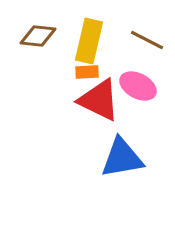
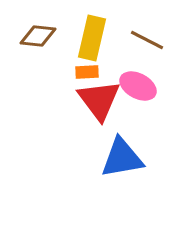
yellow rectangle: moved 3 px right, 3 px up
red triangle: rotated 27 degrees clockwise
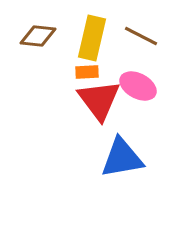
brown line: moved 6 px left, 4 px up
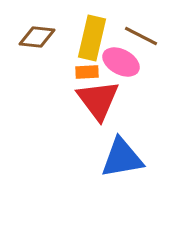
brown diamond: moved 1 px left, 1 px down
pink ellipse: moved 17 px left, 24 px up
red triangle: moved 1 px left
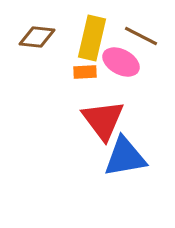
orange rectangle: moved 2 px left
red triangle: moved 5 px right, 20 px down
blue triangle: moved 3 px right, 1 px up
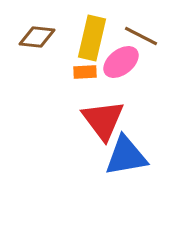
pink ellipse: rotated 66 degrees counterclockwise
blue triangle: moved 1 px right, 1 px up
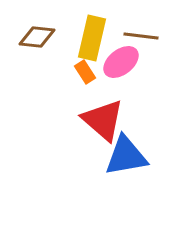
brown line: rotated 20 degrees counterclockwise
orange rectangle: rotated 60 degrees clockwise
red triangle: rotated 12 degrees counterclockwise
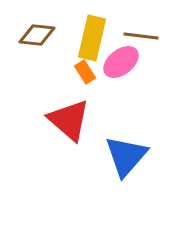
brown diamond: moved 2 px up
red triangle: moved 34 px left
blue triangle: rotated 39 degrees counterclockwise
